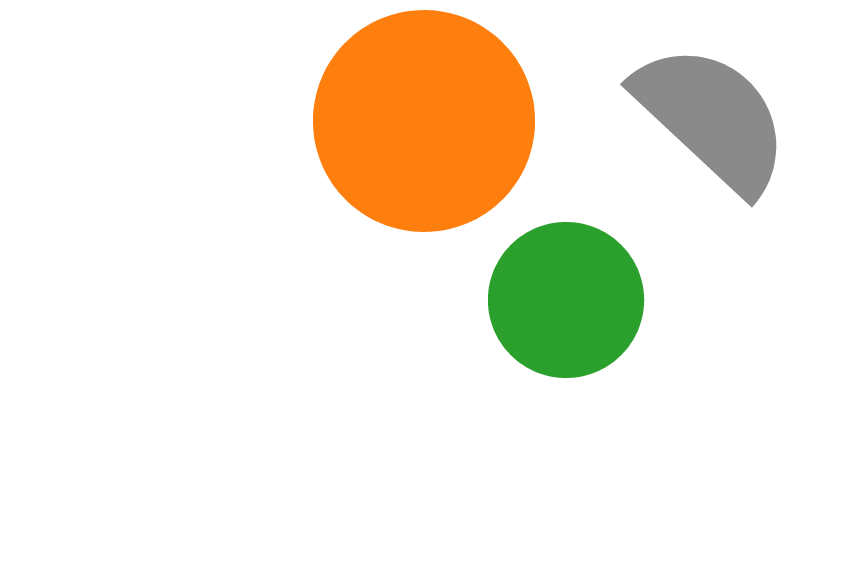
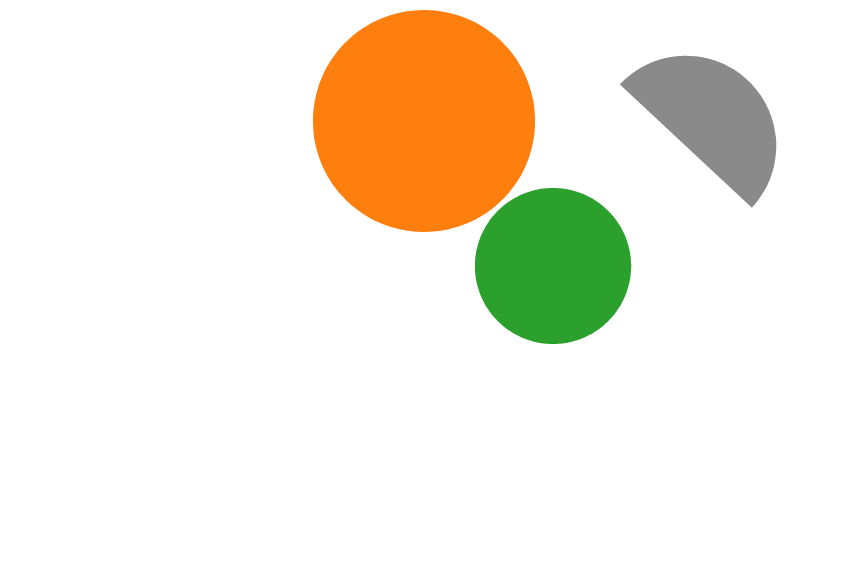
green circle: moved 13 px left, 34 px up
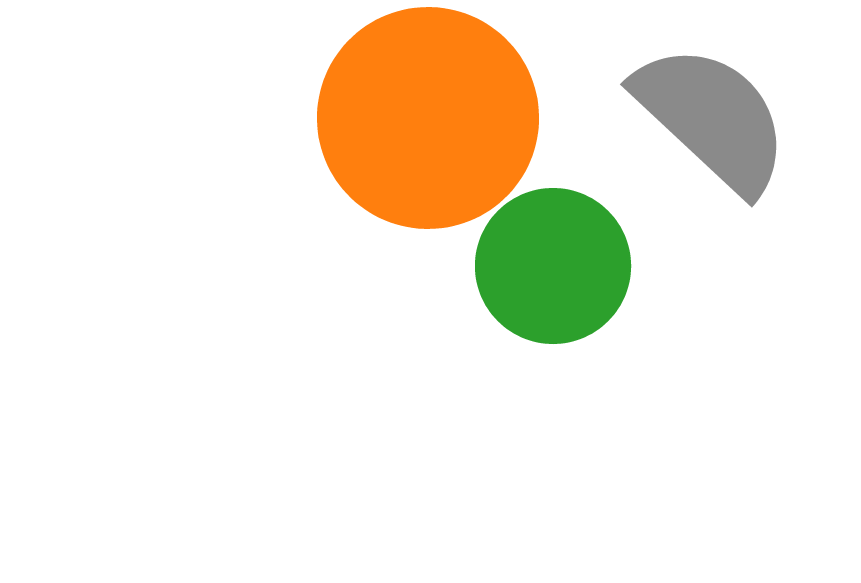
orange circle: moved 4 px right, 3 px up
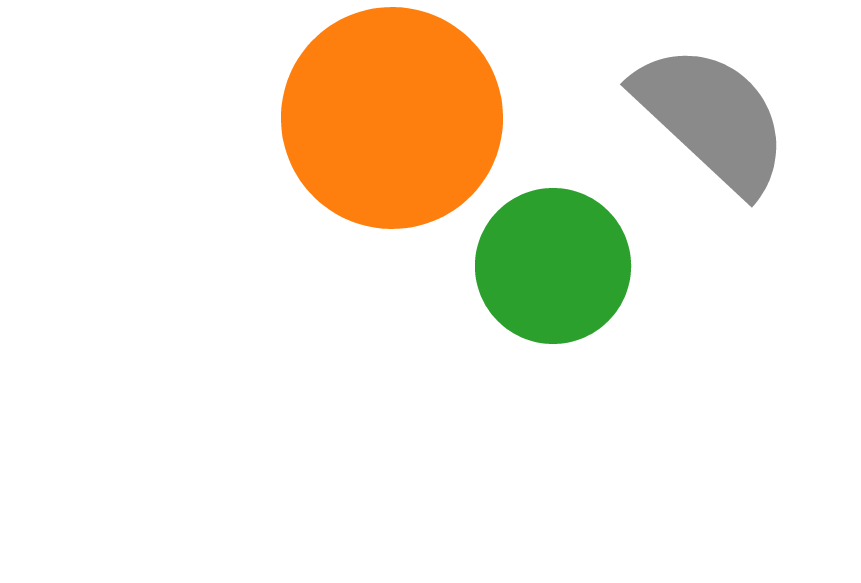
orange circle: moved 36 px left
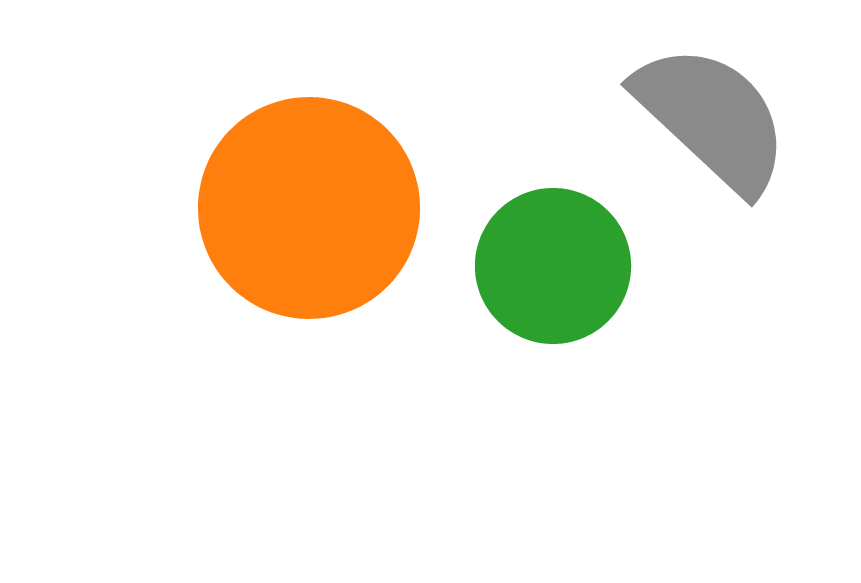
orange circle: moved 83 px left, 90 px down
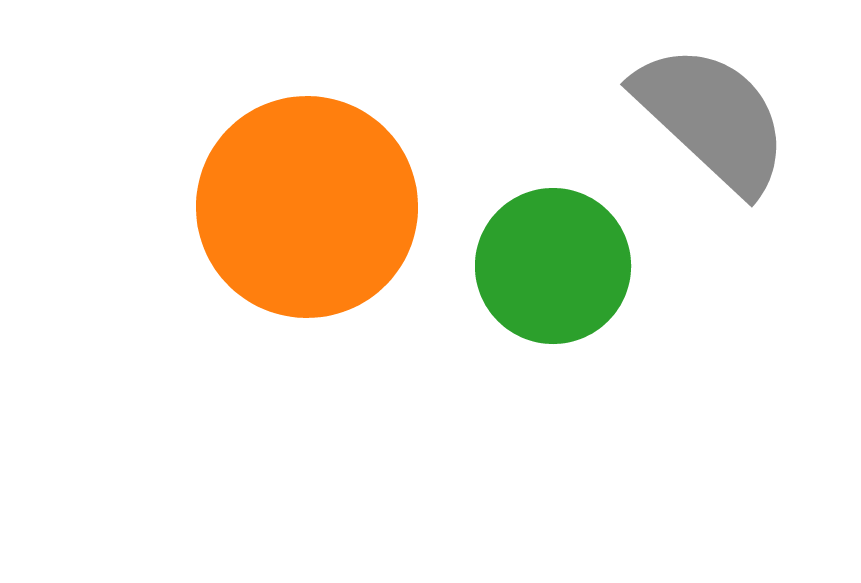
orange circle: moved 2 px left, 1 px up
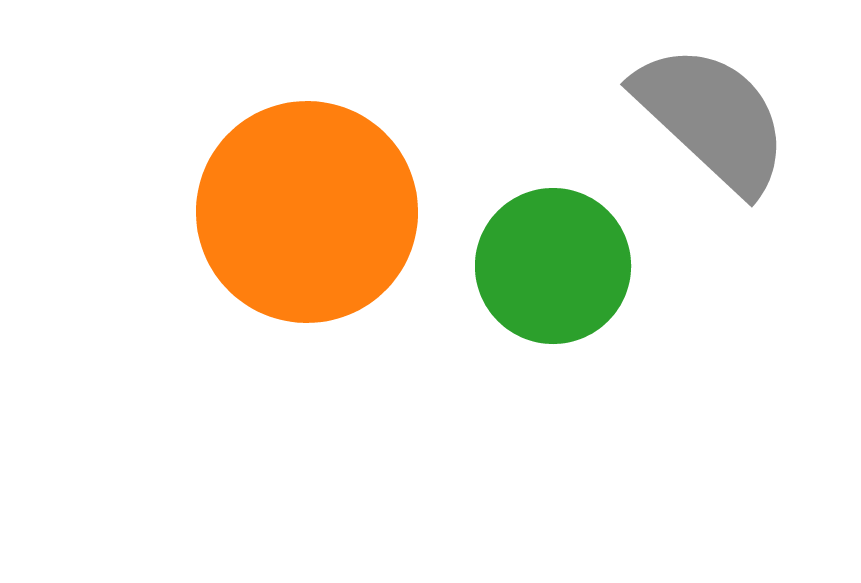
orange circle: moved 5 px down
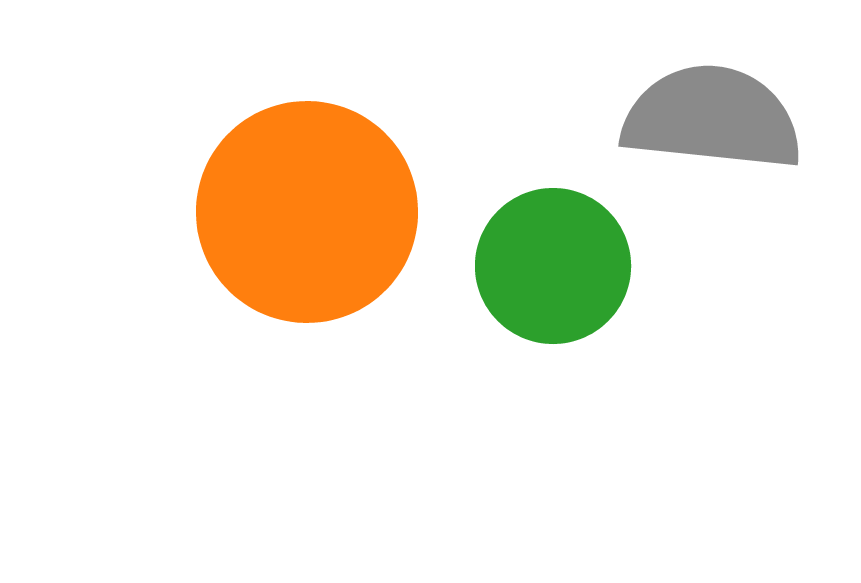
gray semicircle: rotated 37 degrees counterclockwise
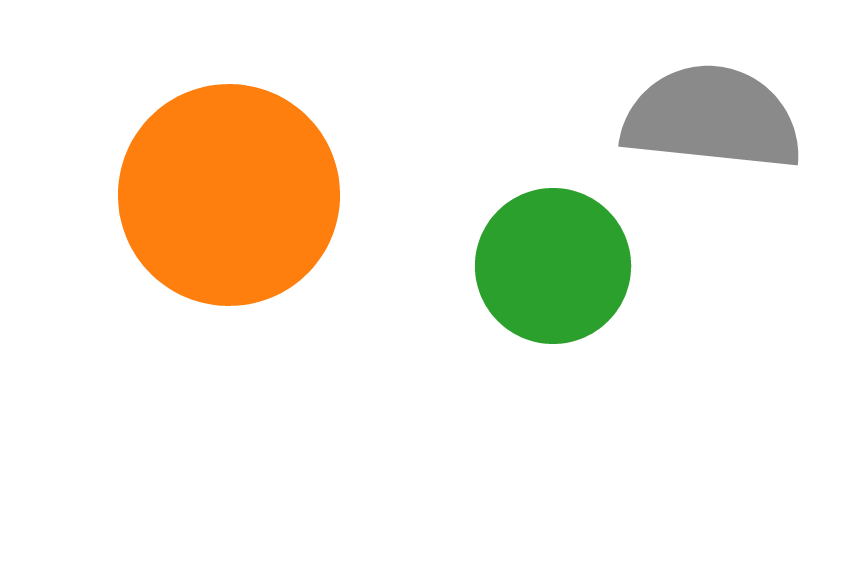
orange circle: moved 78 px left, 17 px up
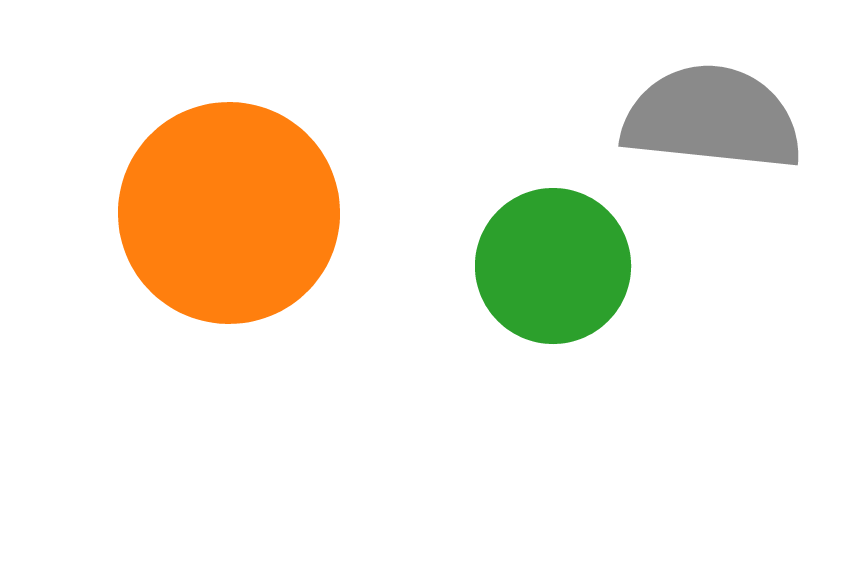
orange circle: moved 18 px down
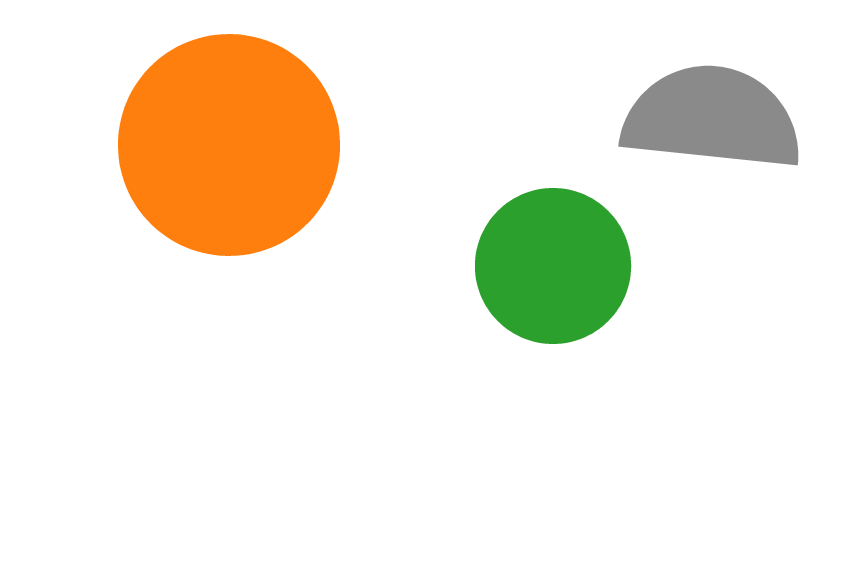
orange circle: moved 68 px up
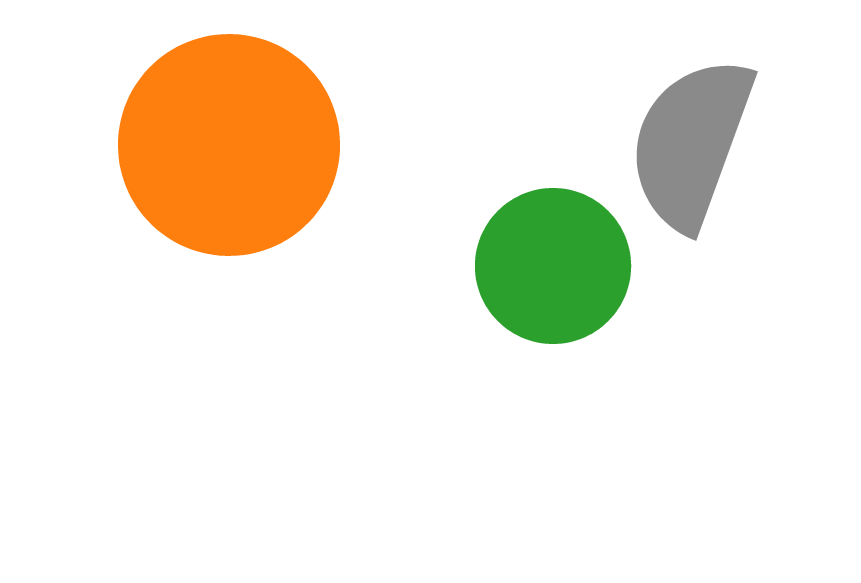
gray semicircle: moved 21 px left, 25 px down; rotated 76 degrees counterclockwise
